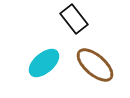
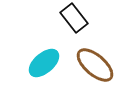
black rectangle: moved 1 px up
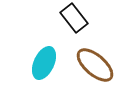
cyan ellipse: rotated 24 degrees counterclockwise
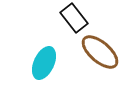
brown ellipse: moved 5 px right, 13 px up
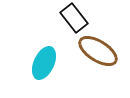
brown ellipse: moved 2 px left, 1 px up; rotated 9 degrees counterclockwise
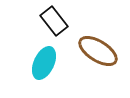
black rectangle: moved 20 px left, 3 px down
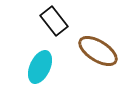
cyan ellipse: moved 4 px left, 4 px down
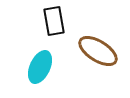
black rectangle: rotated 28 degrees clockwise
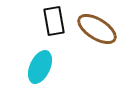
brown ellipse: moved 1 px left, 22 px up
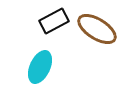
black rectangle: rotated 72 degrees clockwise
